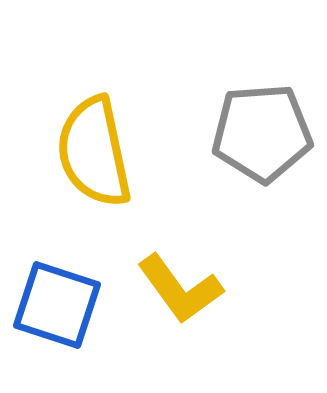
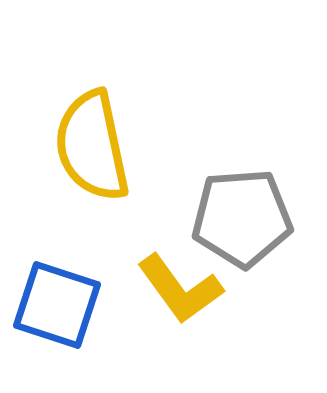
gray pentagon: moved 20 px left, 85 px down
yellow semicircle: moved 2 px left, 6 px up
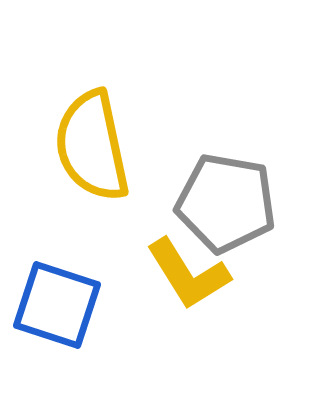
gray pentagon: moved 16 px left, 15 px up; rotated 14 degrees clockwise
yellow L-shape: moved 8 px right, 15 px up; rotated 4 degrees clockwise
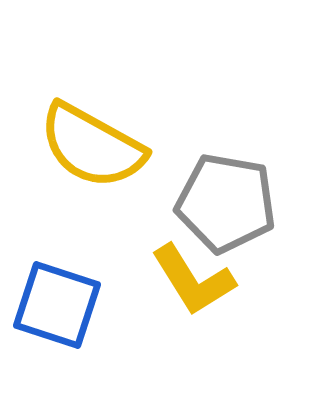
yellow semicircle: rotated 49 degrees counterclockwise
yellow L-shape: moved 5 px right, 6 px down
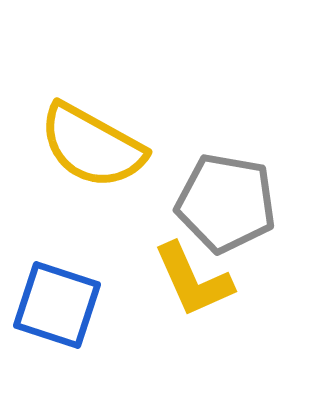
yellow L-shape: rotated 8 degrees clockwise
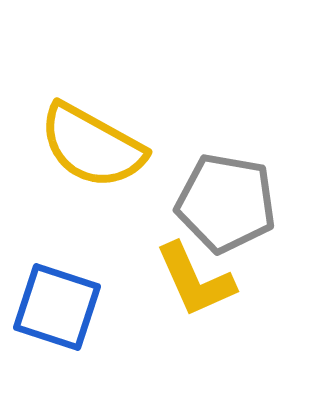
yellow L-shape: moved 2 px right
blue square: moved 2 px down
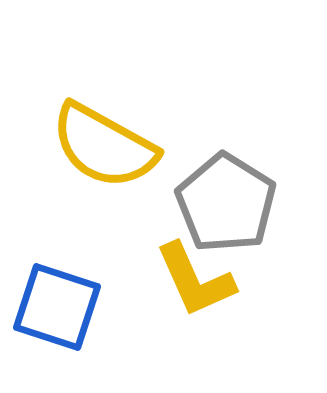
yellow semicircle: moved 12 px right
gray pentagon: rotated 22 degrees clockwise
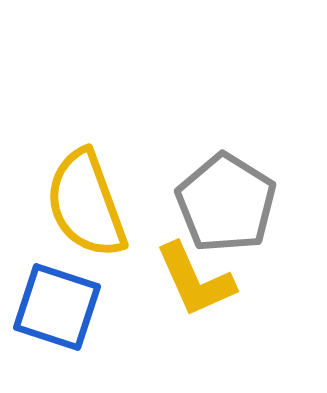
yellow semicircle: moved 18 px left, 58 px down; rotated 41 degrees clockwise
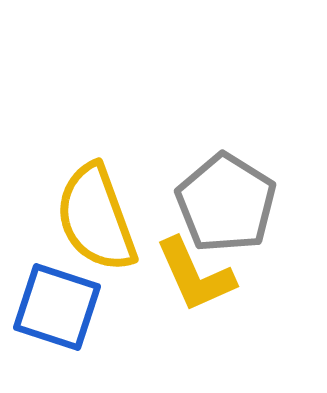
yellow semicircle: moved 10 px right, 14 px down
yellow L-shape: moved 5 px up
